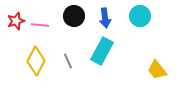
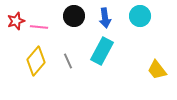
pink line: moved 1 px left, 2 px down
yellow diamond: rotated 12 degrees clockwise
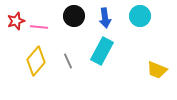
yellow trapezoid: rotated 30 degrees counterclockwise
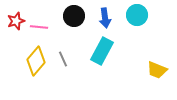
cyan circle: moved 3 px left, 1 px up
gray line: moved 5 px left, 2 px up
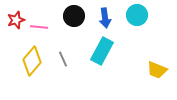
red star: moved 1 px up
yellow diamond: moved 4 px left
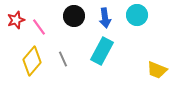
pink line: rotated 48 degrees clockwise
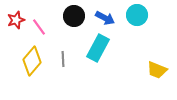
blue arrow: rotated 54 degrees counterclockwise
cyan rectangle: moved 4 px left, 3 px up
gray line: rotated 21 degrees clockwise
